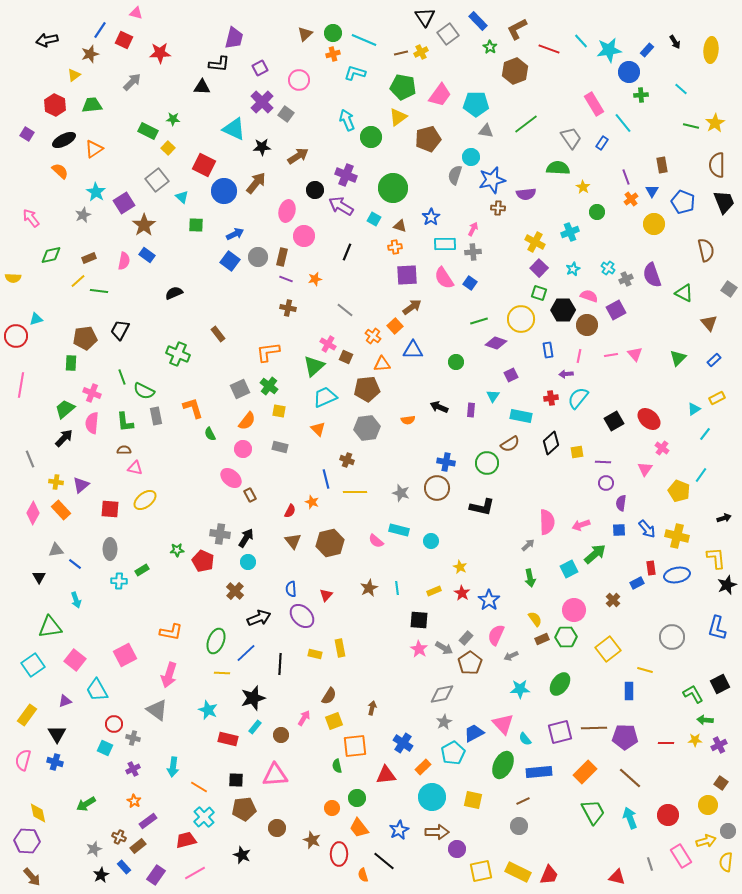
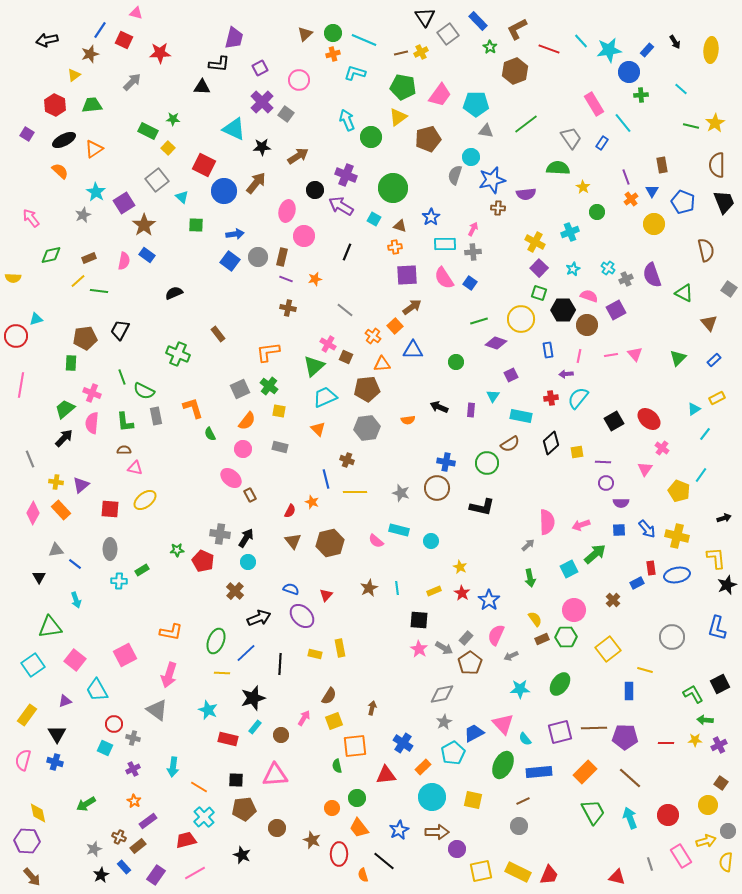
blue arrow at (235, 234): rotated 18 degrees clockwise
purple semicircle at (621, 503): rotated 98 degrees counterclockwise
blue semicircle at (291, 589): rotated 112 degrees clockwise
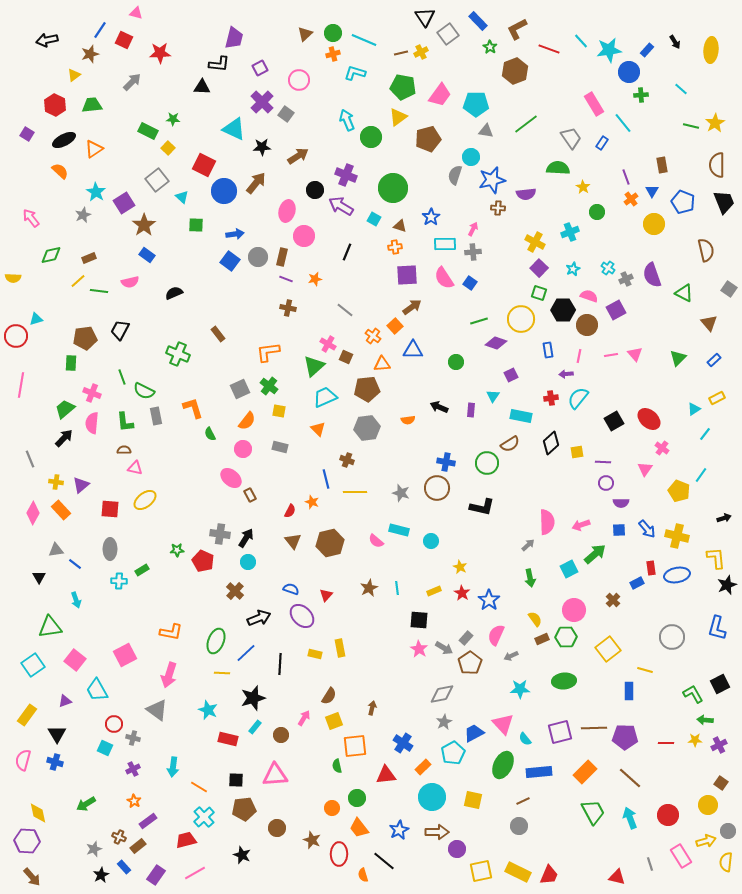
pink semicircle at (124, 261): moved 6 px right, 21 px down; rotated 66 degrees clockwise
green ellipse at (560, 684): moved 4 px right, 3 px up; rotated 50 degrees clockwise
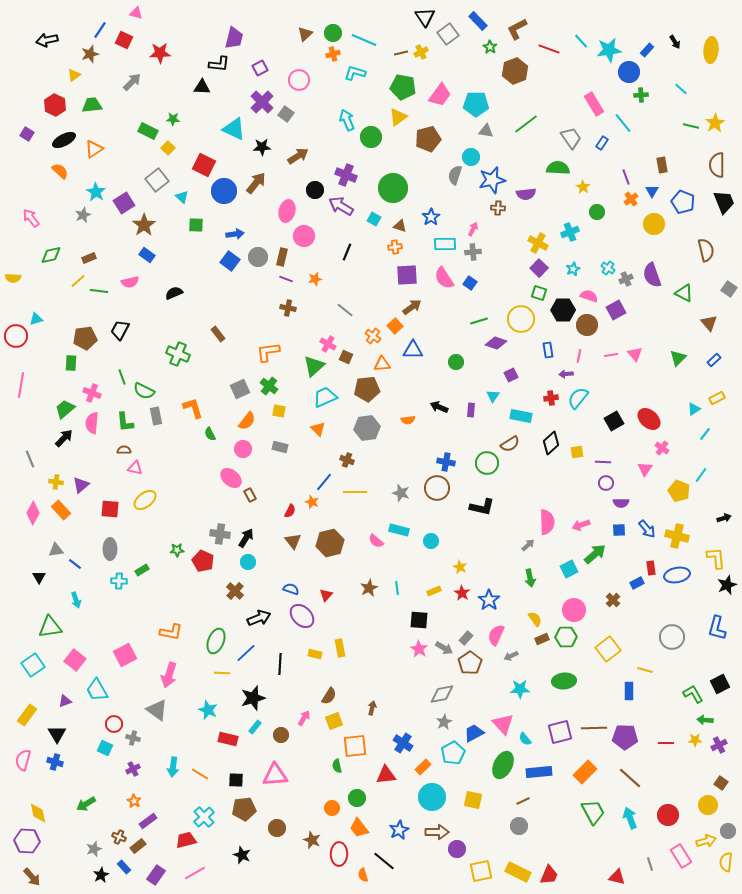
yellow cross at (535, 242): moved 3 px right, 1 px down
blue line at (326, 479): moved 2 px left, 3 px down; rotated 54 degrees clockwise
orange line at (199, 787): moved 1 px right, 13 px up
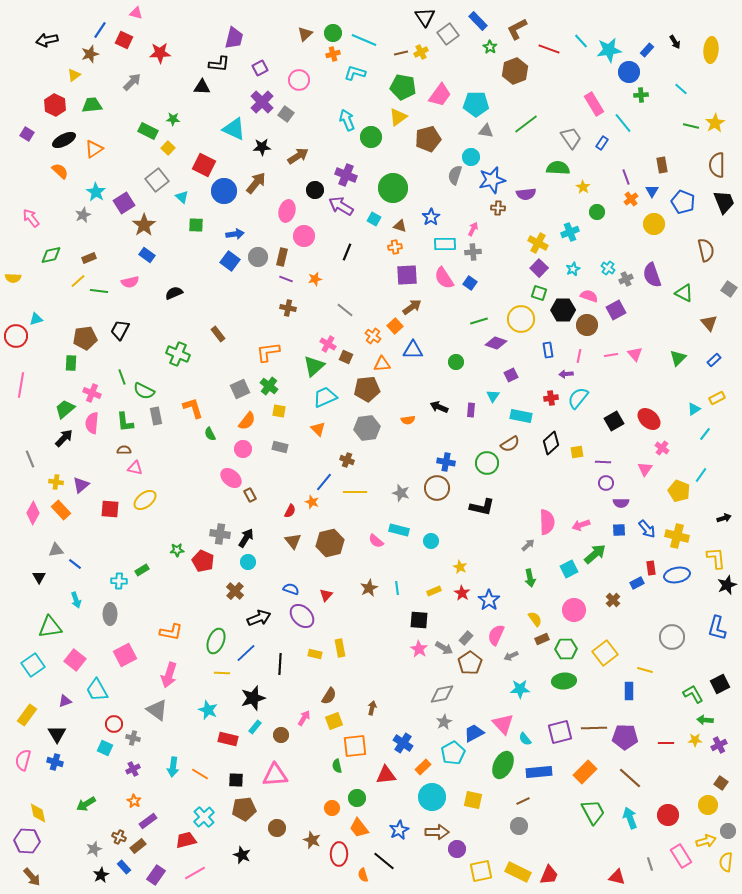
gray ellipse at (110, 549): moved 65 px down
green hexagon at (566, 637): moved 12 px down
yellow square at (608, 649): moved 3 px left, 4 px down
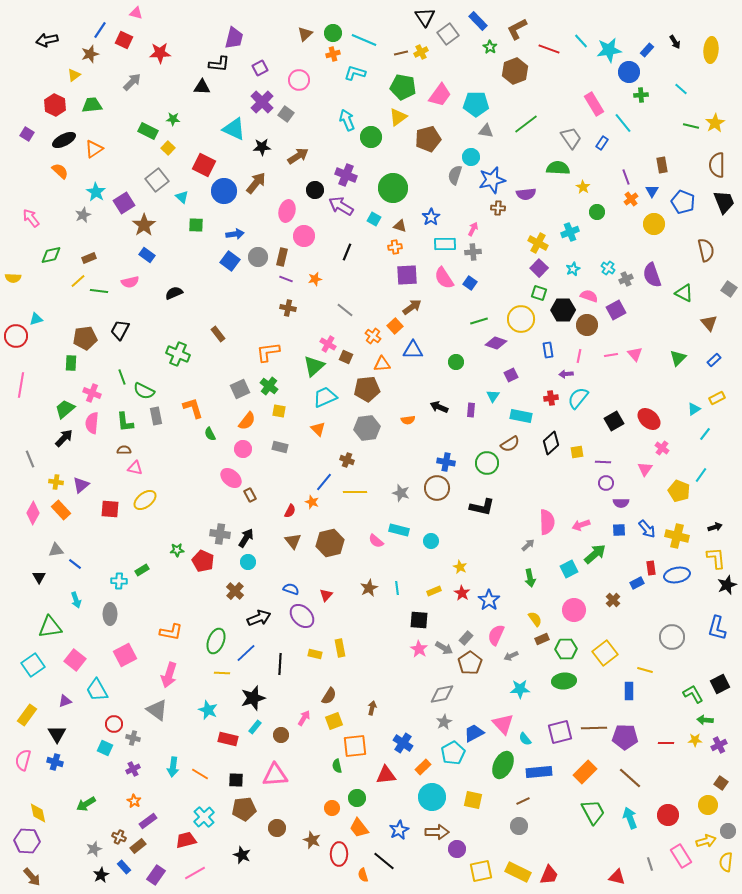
black arrow at (724, 518): moved 9 px left, 9 px down
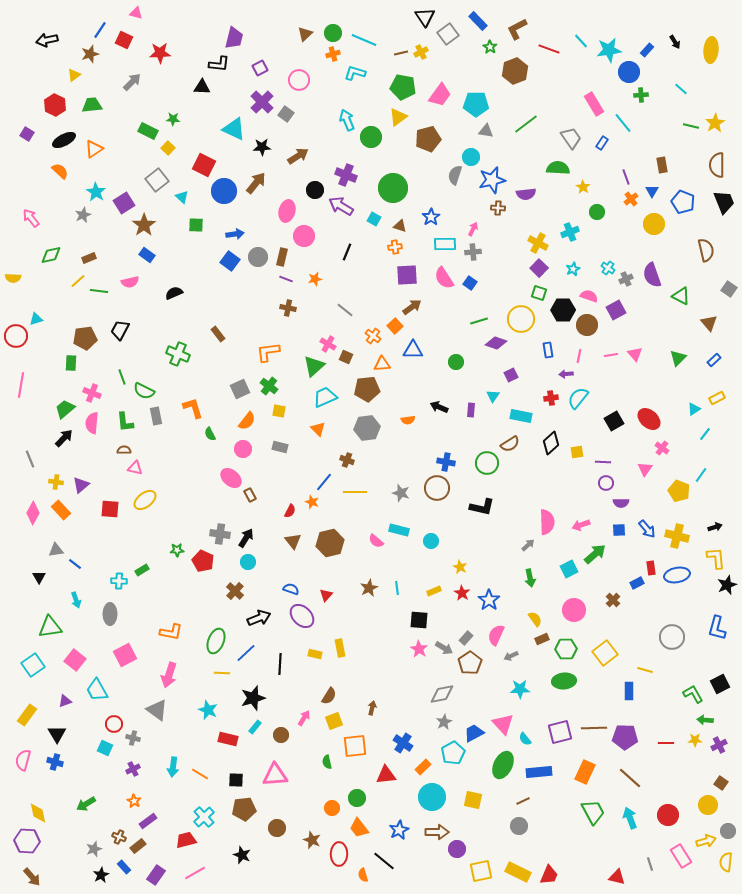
green triangle at (684, 293): moved 3 px left, 3 px down
green semicircle at (337, 766): moved 10 px left, 4 px up
orange rectangle at (585, 772): rotated 20 degrees counterclockwise
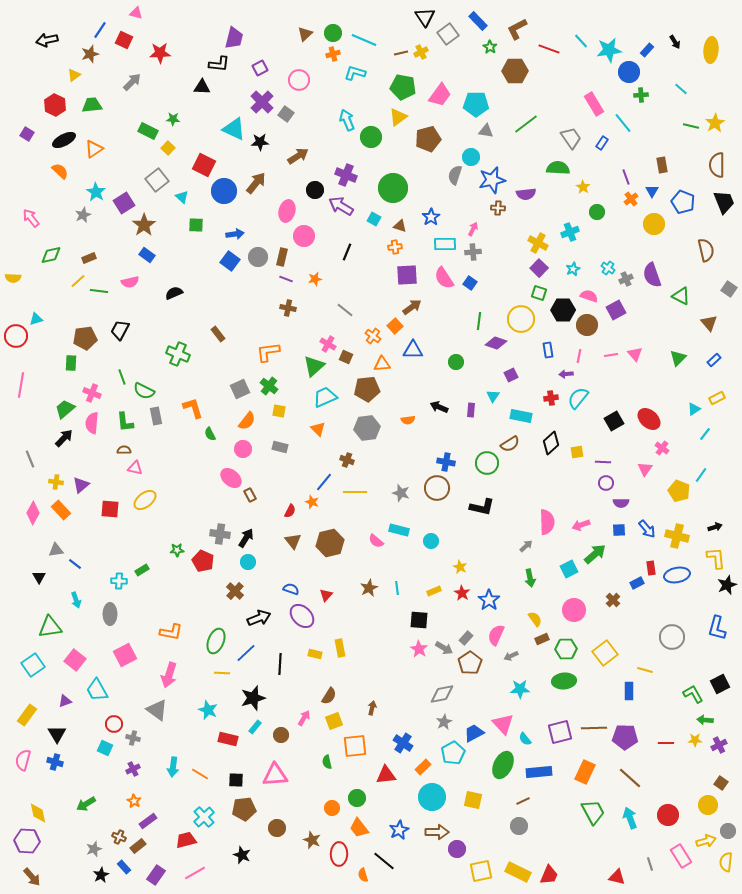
brown hexagon at (515, 71): rotated 20 degrees clockwise
black star at (262, 147): moved 2 px left, 5 px up
green line at (479, 321): rotated 66 degrees counterclockwise
gray arrow at (528, 545): moved 2 px left, 1 px down
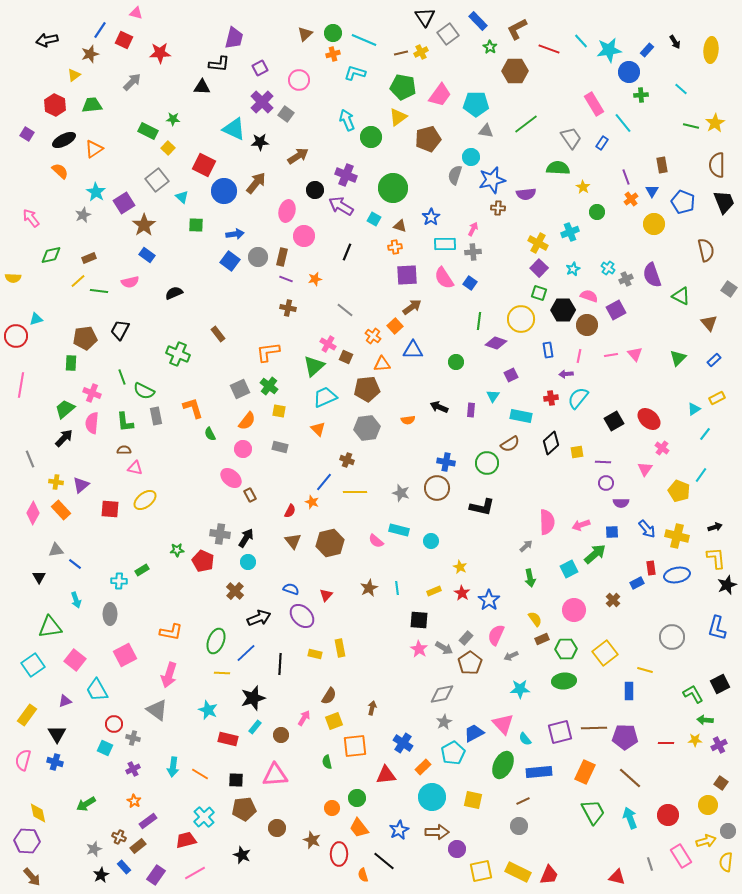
blue square at (619, 530): moved 7 px left, 2 px down
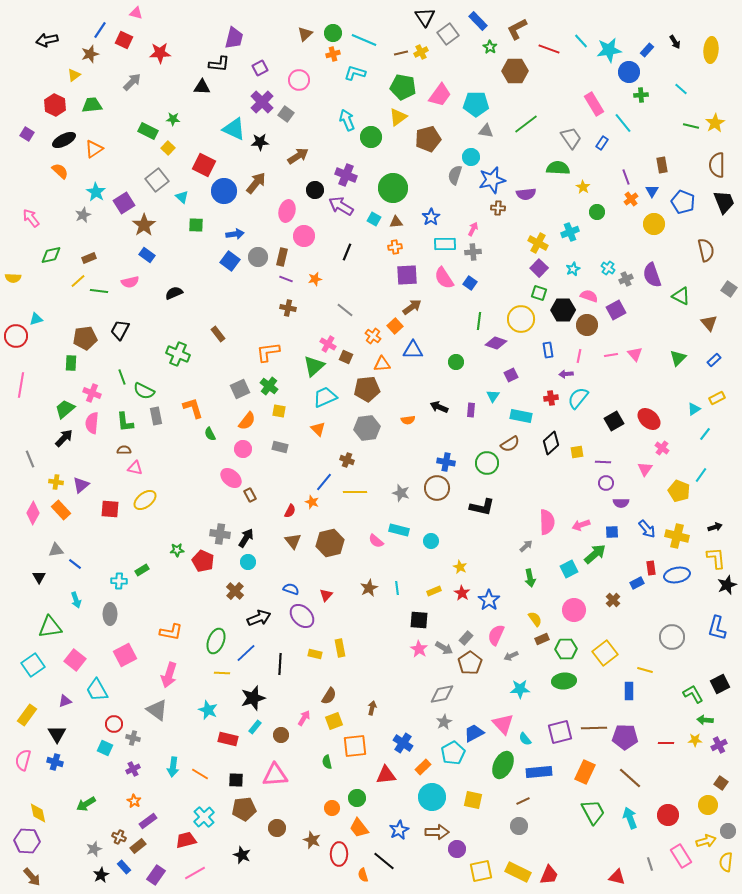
brown triangle at (400, 226): moved 4 px left, 4 px up; rotated 24 degrees counterclockwise
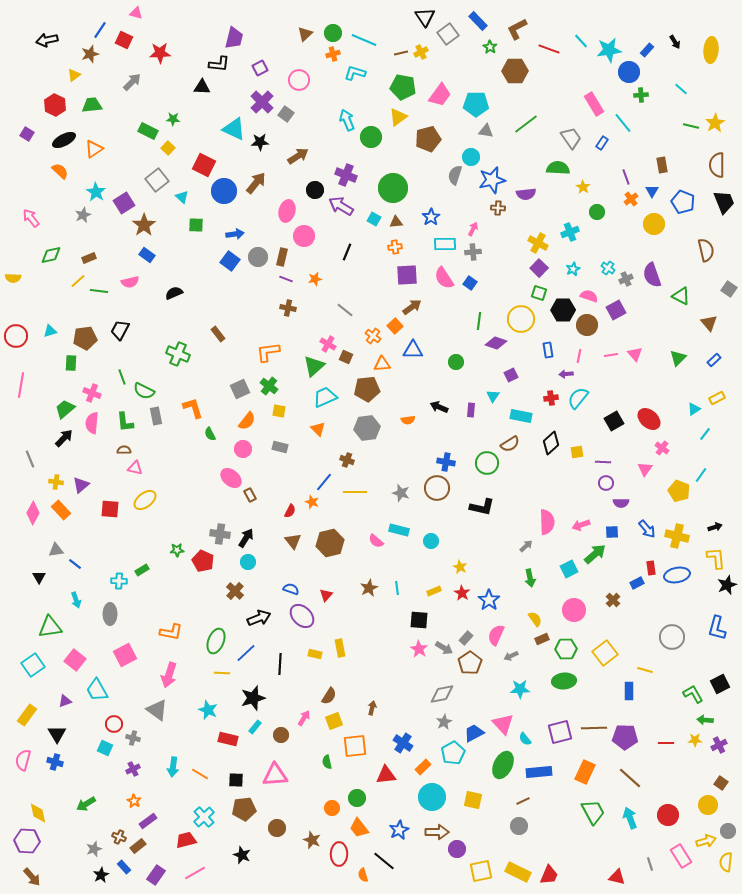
cyan triangle at (36, 319): moved 14 px right, 12 px down
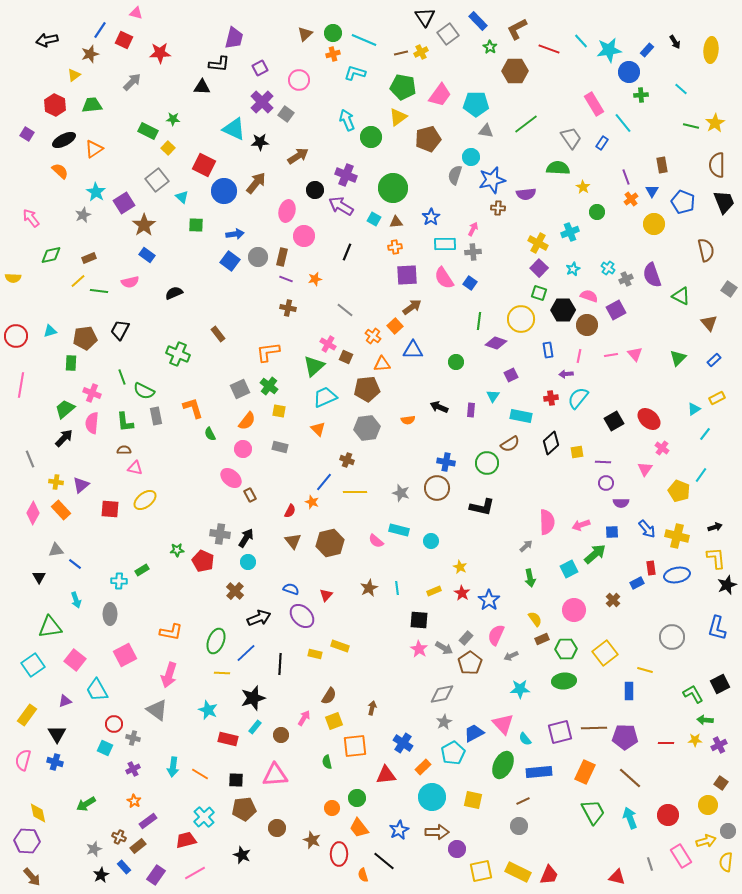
yellow rectangle at (340, 648): moved 2 px up; rotated 60 degrees counterclockwise
